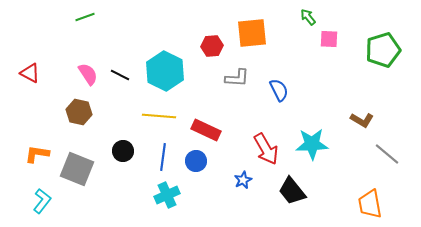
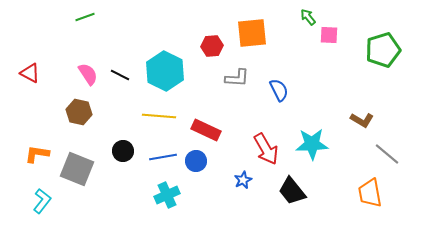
pink square: moved 4 px up
blue line: rotated 72 degrees clockwise
orange trapezoid: moved 11 px up
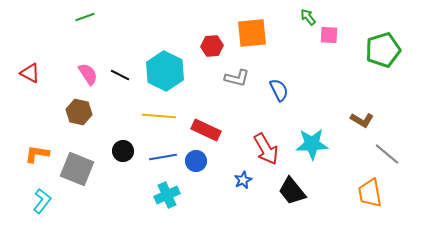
gray L-shape: rotated 10 degrees clockwise
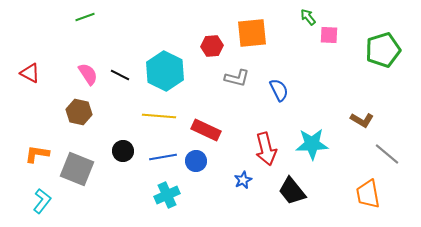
red arrow: rotated 16 degrees clockwise
orange trapezoid: moved 2 px left, 1 px down
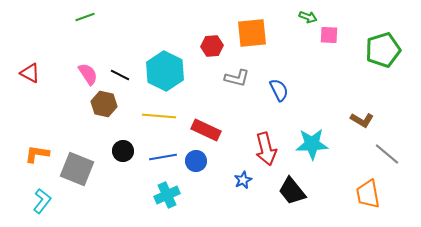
green arrow: rotated 150 degrees clockwise
brown hexagon: moved 25 px right, 8 px up
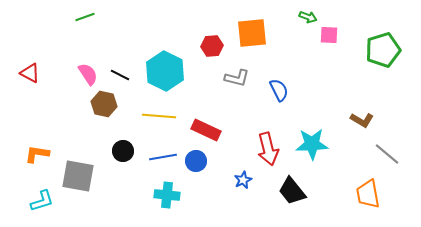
red arrow: moved 2 px right
gray square: moved 1 px right, 7 px down; rotated 12 degrees counterclockwise
cyan cross: rotated 30 degrees clockwise
cyan L-shape: rotated 35 degrees clockwise
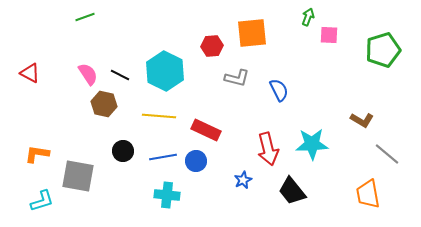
green arrow: rotated 90 degrees counterclockwise
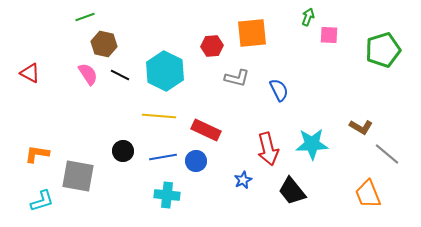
brown hexagon: moved 60 px up
brown L-shape: moved 1 px left, 7 px down
orange trapezoid: rotated 12 degrees counterclockwise
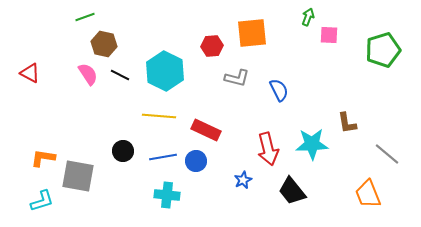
brown L-shape: moved 14 px left, 4 px up; rotated 50 degrees clockwise
orange L-shape: moved 6 px right, 4 px down
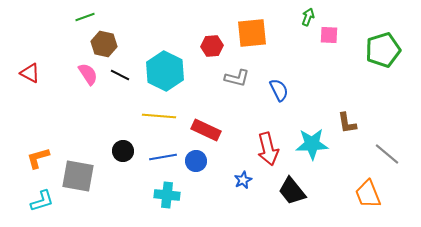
orange L-shape: moved 5 px left; rotated 25 degrees counterclockwise
